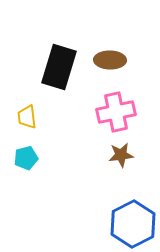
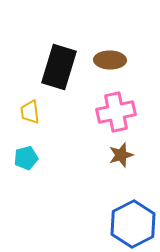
yellow trapezoid: moved 3 px right, 5 px up
brown star: rotated 10 degrees counterclockwise
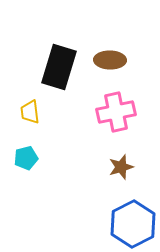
brown star: moved 12 px down
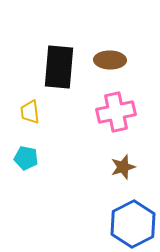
black rectangle: rotated 12 degrees counterclockwise
cyan pentagon: rotated 25 degrees clockwise
brown star: moved 2 px right
